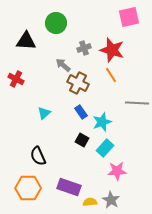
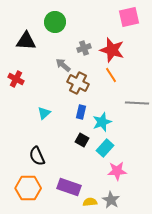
green circle: moved 1 px left, 1 px up
blue rectangle: rotated 48 degrees clockwise
black semicircle: moved 1 px left
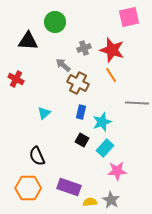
black triangle: moved 2 px right
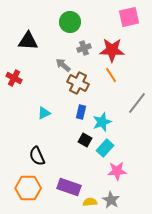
green circle: moved 15 px right
red star: rotated 15 degrees counterclockwise
red cross: moved 2 px left, 1 px up
gray line: rotated 55 degrees counterclockwise
cyan triangle: rotated 16 degrees clockwise
black square: moved 3 px right
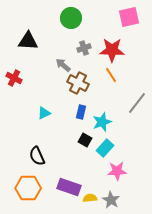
green circle: moved 1 px right, 4 px up
yellow semicircle: moved 4 px up
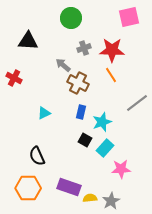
gray line: rotated 15 degrees clockwise
pink star: moved 4 px right, 2 px up
gray star: moved 1 px down; rotated 12 degrees clockwise
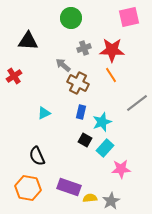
red cross: moved 2 px up; rotated 28 degrees clockwise
orange hexagon: rotated 10 degrees clockwise
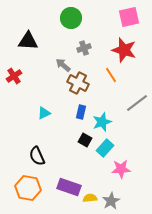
red star: moved 12 px right; rotated 15 degrees clockwise
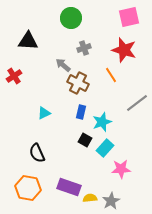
black semicircle: moved 3 px up
